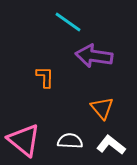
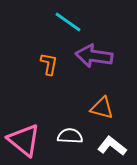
orange L-shape: moved 4 px right, 13 px up; rotated 10 degrees clockwise
orange triangle: rotated 35 degrees counterclockwise
white semicircle: moved 5 px up
white L-shape: moved 1 px right, 1 px down
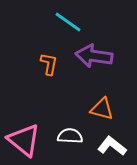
orange triangle: moved 1 px down
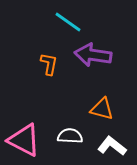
purple arrow: moved 1 px left, 1 px up
pink triangle: rotated 12 degrees counterclockwise
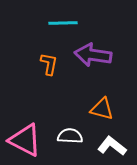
cyan line: moved 5 px left, 1 px down; rotated 36 degrees counterclockwise
pink triangle: moved 1 px right
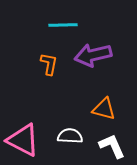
cyan line: moved 2 px down
purple arrow: rotated 21 degrees counterclockwise
orange triangle: moved 2 px right
pink triangle: moved 2 px left
white L-shape: rotated 28 degrees clockwise
